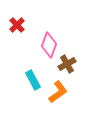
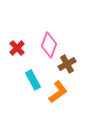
red cross: moved 23 px down
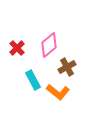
pink diamond: rotated 30 degrees clockwise
brown cross: moved 3 px down
orange L-shape: rotated 75 degrees clockwise
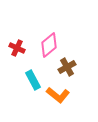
red cross: rotated 21 degrees counterclockwise
orange L-shape: moved 3 px down
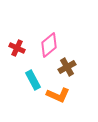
orange L-shape: rotated 15 degrees counterclockwise
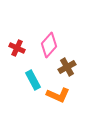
pink diamond: rotated 10 degrees counterclockwise
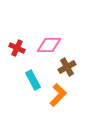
pink diamond: rotated 50 degrees clockwise
orange L-shape: rotated 70 degrees counterclockwise
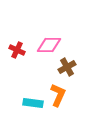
red cross: moved 2 px down
cyan rectangle: moved 23 px down; rotated 54 degrees counterclockwise
orange L-shape: rotated 20 degrees counterclockwise
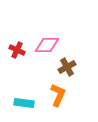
pink diamond: moved 2 px left
cyan rectangle: moved 9 px left
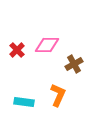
red cross: rotated 21 degrees clockwise
brown cross: moved 7 px right, 3 px up
cyan rectangle: moved 1 px up
